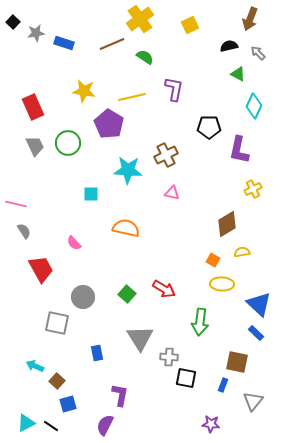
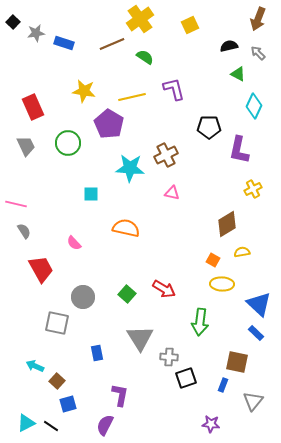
brown arrow at (250, 19): moved 8 px right
purple L-shape at (174, 89): rotated 25 degrees counterclockwise
gray trapezoid at (35, 146): moved 9 px left
cyan star at (128, 170): moved 2 px right, 2 px up
black square at (186, 378): rotated 30 degrees counterclockwise
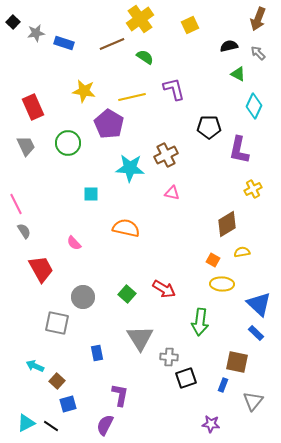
pink line at (16, 204): rotated 50 degrees clockwise
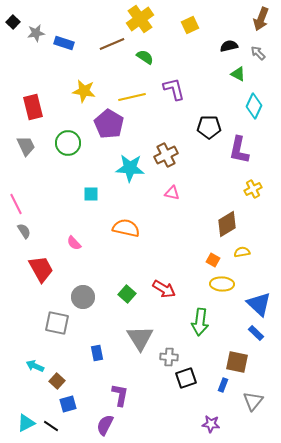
brown arrow at (258, 19): moved 3 px right
red rectangle at (33, 107): rotated 10 degrees clockwise
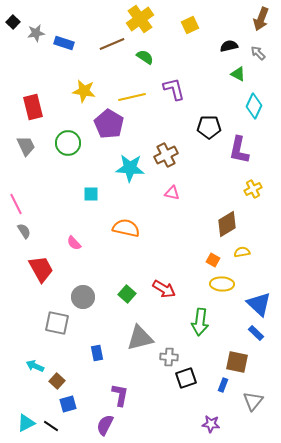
gray triangle at (140, 338): rotated 48 degrees clockwise
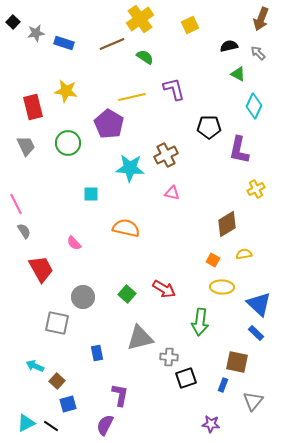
yellow star at (84, 91): moved 18 px left
yellow cross at (253, 189): moved 3 px right
yellow semicircle at (242, 252): moved 2 px right, 2 px down
yellow ellipse at (222, 284): moved 3 px down
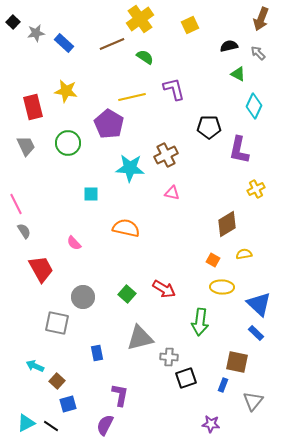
blue rectangle at (64, 43): rotated 24 degrees clockwise
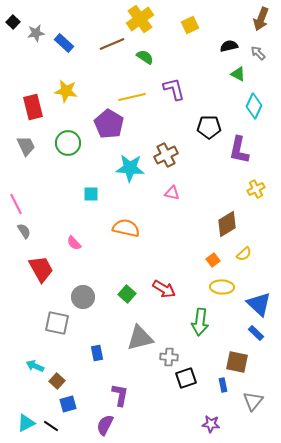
yellow semicircle at (244, 254): rotated 147 degrees clockwise
orange square at (213, 260): rotated 24 degrees clockwise
blue rectangle at (223, 385): rotated 32 degrees counterclockwise
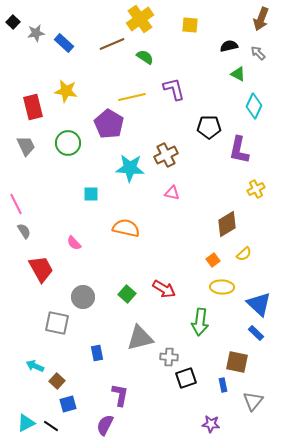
yellow square at (190, 25): rotated 30 degrees clockwise
